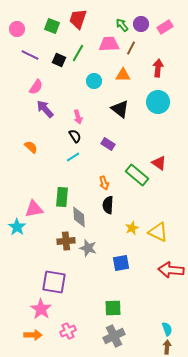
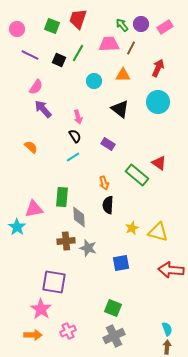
red arrow at (158, 68): rotated 18 degrees clockwise
purple arrow at (45, 109): moved 2 px left
yellow triangle at (158, 232): rotated 10 degrees counterclockwise
green square at (113, 308): rotated 24 degrees clockwise
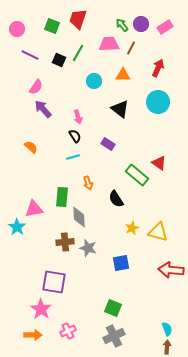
cyan line at (73, 157): rotated 16 degrees clockwise
orange arrow at (104, 183): moved 16 px left
black semicircle at (108, 205): moved 8 px right, 6 px up; rotated 36 degrees counterclockwise
brown cross at (66, 241): moved 1 px left, 1 px down
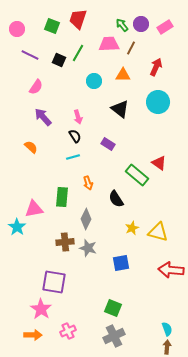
red arrow at (158, 68): moved 2 px left, 1 px up
purple arrow at (43, 109): moved 8 px down
gray diamond at (79, 217): moved 7 px right, 2 px down; rotated 30 degrees clockwise
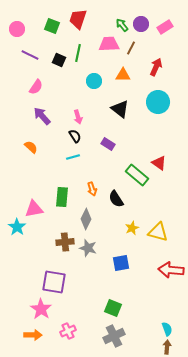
green line at (78, 53): rotated 18 degrees counterclockwise
purple arrow at (43, 117): moved 1 px left, 1 px up
orange arrow at (88, 183): moved 4 px right, 6 px down
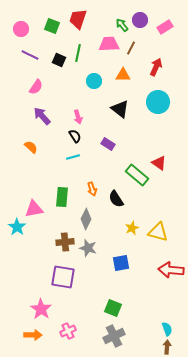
purple circle at (141, 24): moved 1 px left, 4 px up
pink circle at (17, 29): moved 4 px right
purple square at (54, 282): moved 9 px right, 5 px up
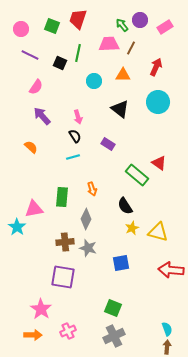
black square at (59, 60): moved 1 px right, 3 px down
black semicircle at (116, 199): moved 9 px right, 7 px down
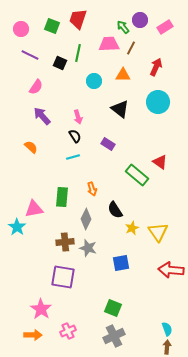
green arrow at (122, 25): moved 1 px right, 2 px down
red triangle at (159, 163): moved 1 px right, 1 px up
black semicircle at (125, 206): moved 10 px left, 4 px down
yellow triangle at (158, 232): rotated 40 degrees clockwise
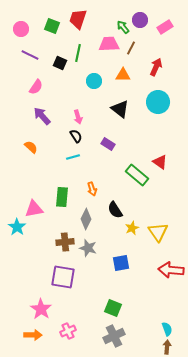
black semicircle at (75, 136): moved 1 px right
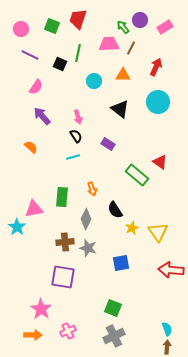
black square at (60, 63): moved 1 px down
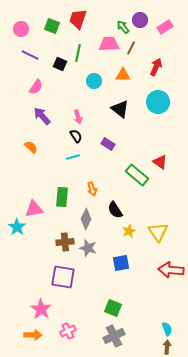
yellow star at (132, 228): moved 3 px left, 3 px down
